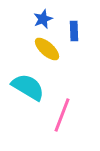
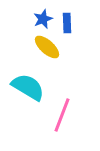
blue rectangle: moved 7 px left, 8 px up
yellow ellipse: moved 2 px up
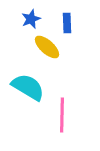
blue star: moved 12 px left
pink line: rotated 20 degrees counterclockwise
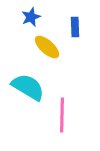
blue star: moved 2 px up
blue rectangle: moved 8 px right, 4 px down
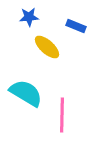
blue star: moved 2 px left; rotated 18 degrees clockwise
blue rectangle: moved 1 px right, 1 px up; rotated 66 degrees counterclockwise
cyan semicircle: moved 2 px left, 6 px down
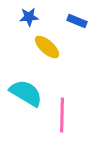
blue rectangle: moved 1 px right, 5 px up
